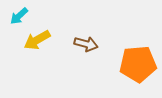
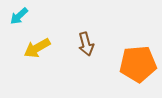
yellow arrow: moved 8 px down
brown arrow: rotated 60 degrees clockwise
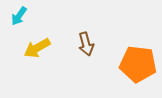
cyan arrow: rotated 12 degrees counterclockwise
orange pentagon: rotated 12 degrees clockwise
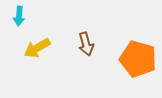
cyan arrow: rotated 30 degrees counterclockwise
orange pentagon: moved 5 px up; rotated 9 degrees clockwise
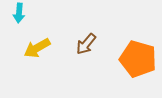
cyan arrow: moved 3 px up
brown arrow: rotated 55 degrees clockwise
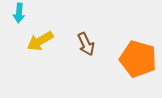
brown arrow: rotated 65 degrees counterclockwise
yellow arrow: moved 3 px right, 7 px up
